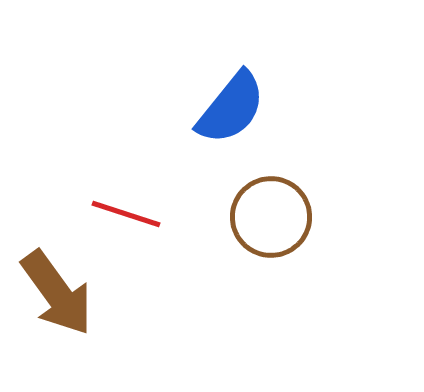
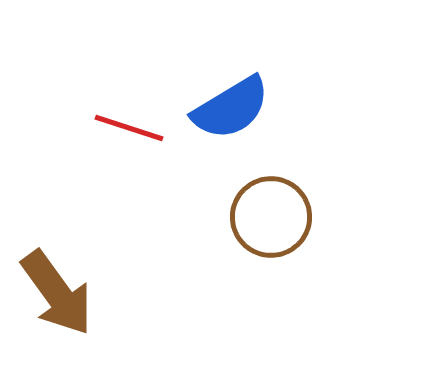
blue semicircle: rotated 20 degrees clockwise
red line: moved 3 px right, 86 px up
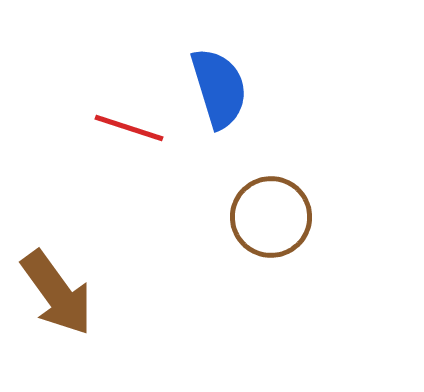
blue semicircle: moved 12 px left, 20 px up; rotated 76 degrees counterclockwise
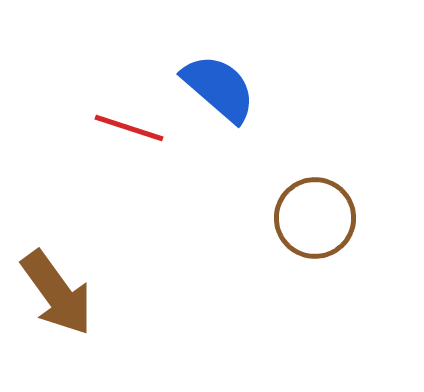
blue semicircle: rotated 32 degrees counterclockwise
brown circle: moved 44 px right, 1 px down
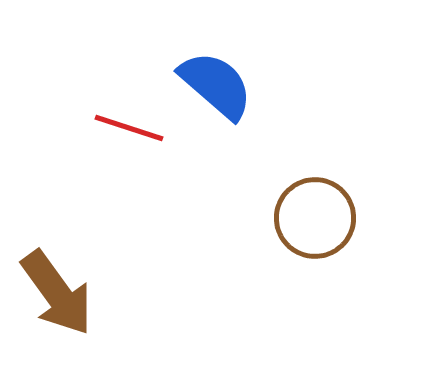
blue semicircle: moved 3 px left, 3 px up
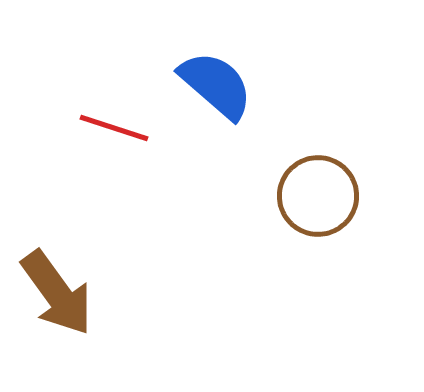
red line: moved 15 px left
brown circle: moved 3 px right, 22 px up
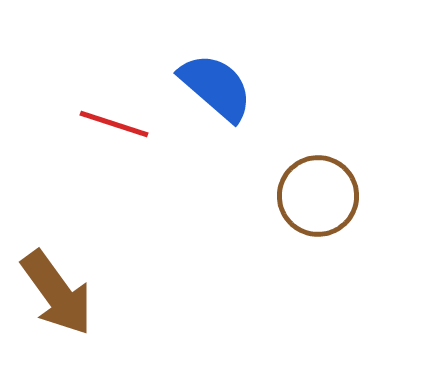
blue semicircle: moved 2 px down
red line: moved 4 px up
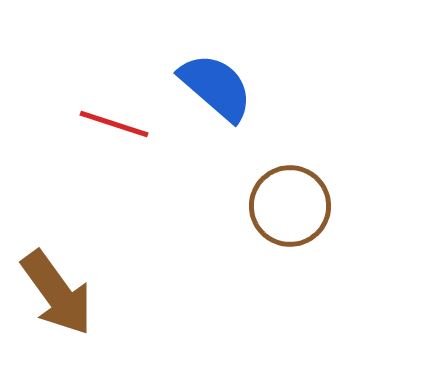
brown circle: moved 28 px left, 10 px down
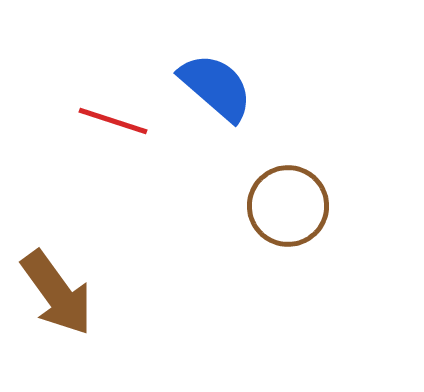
red line: moved 1 px left, 3 px up
brown circle: moved 2 px left
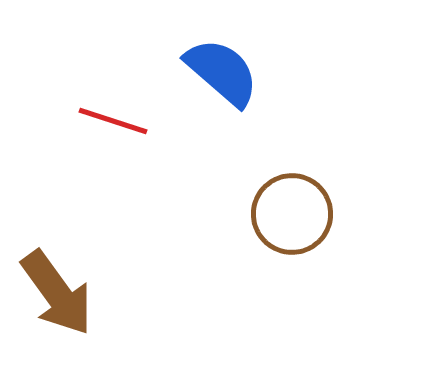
blue semicircle: moved 6 px right, 15 px up
brown circle: moved 4 px right, 8 px down
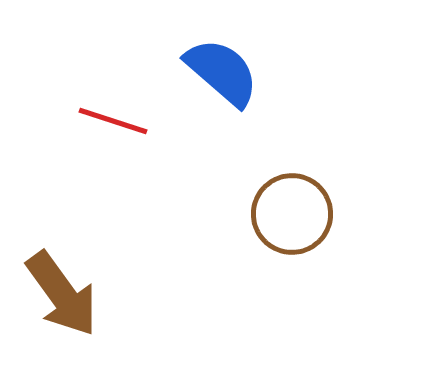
brown arrow: moved 5 px right, 1 px down
